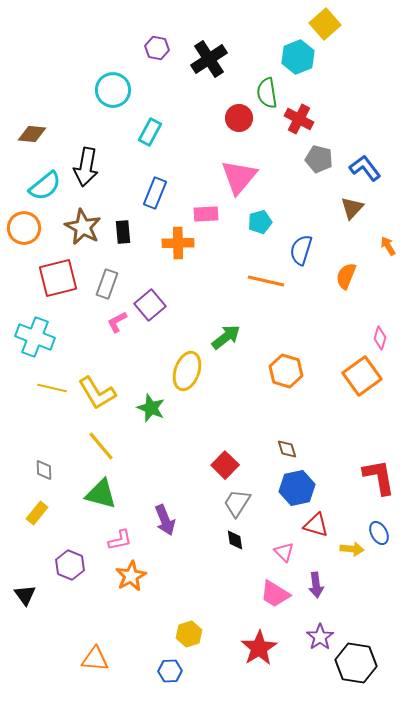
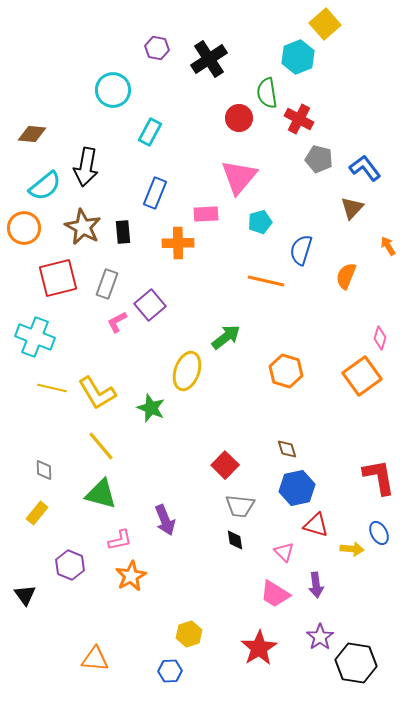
gray trapezoid at (237, 503): moved 3 px right, 3 px down; rotated 116 degrees counterclockwise
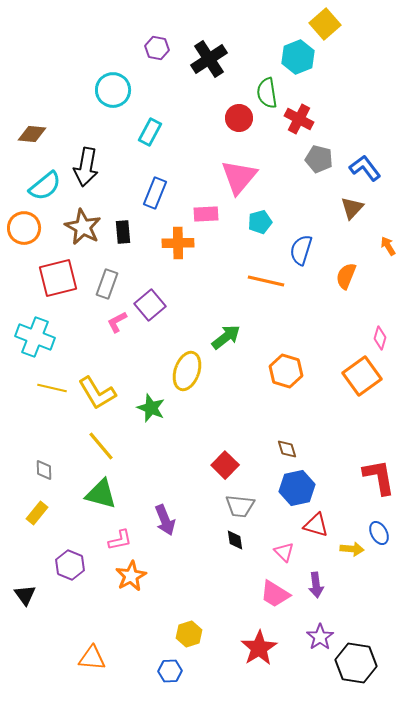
orange triangle at (95, 659): moved 3 px left, 1 px up
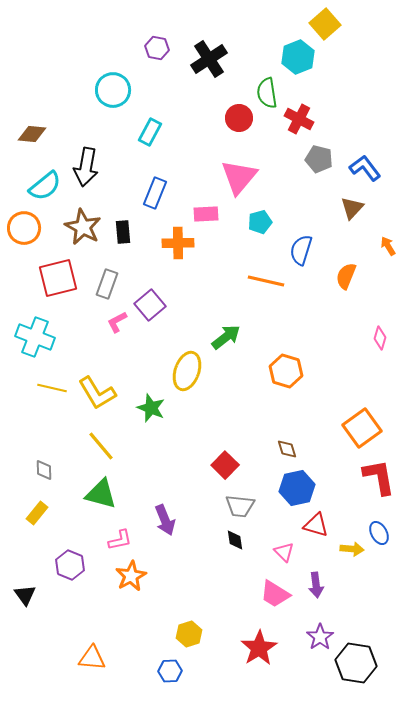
orange square at (362, 376): moved 52 px down
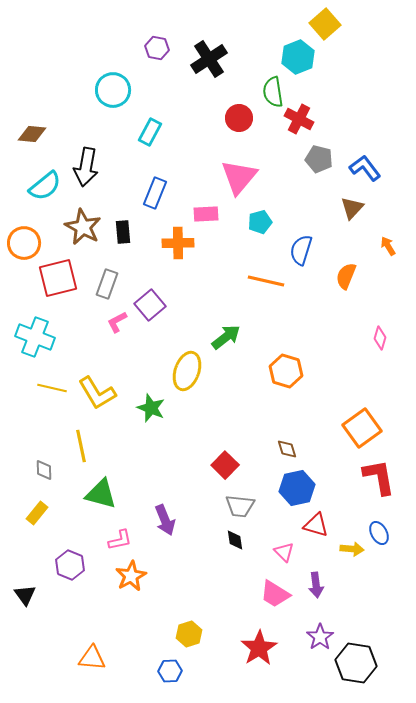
green semicircle at (267, 93): moved 6 px right, 1 px up
orange circle at (24, 228): moved 15 px down
yellow line at (101, 446): moved 20 px left; rotated 28 degrees clockwise
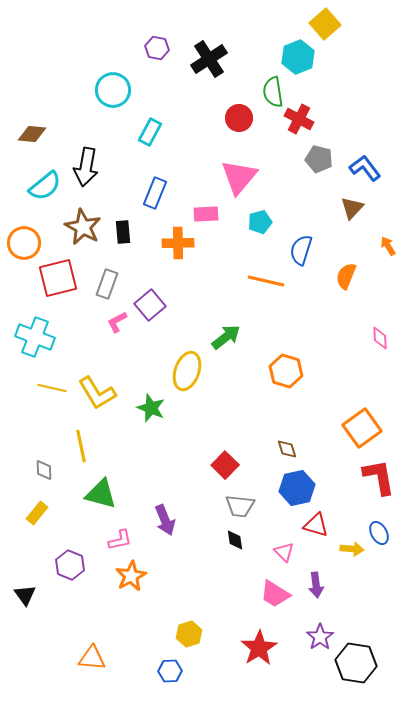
pink diamond at (380, 338): rotated 20 degrees counterclockwise
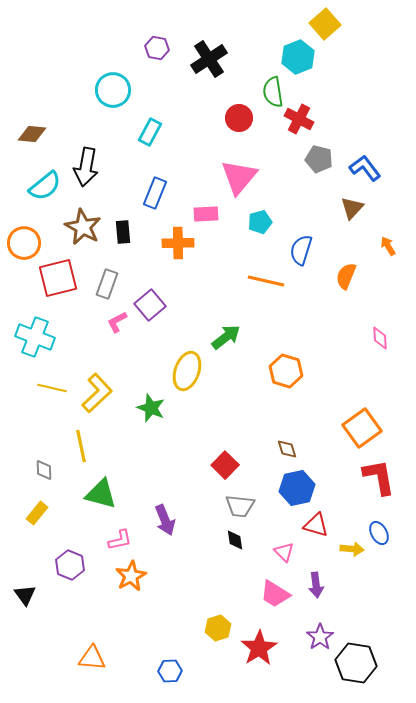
yellow L-shape at (97, 393): rotated 102 degrees counterclockwise
yellow hexagon at (189, 634): moved 29 px right, 6 px up
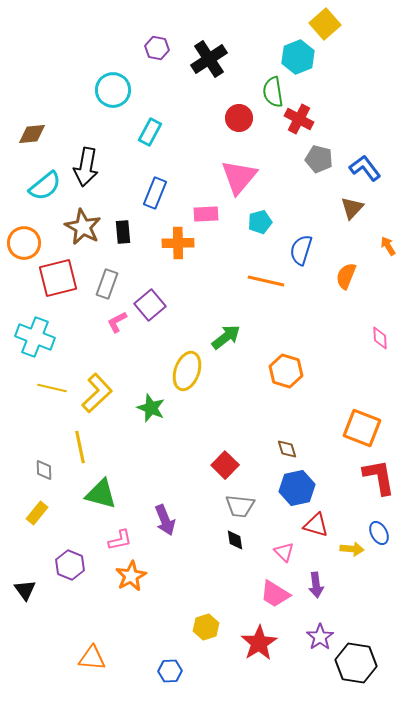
brown diamond at (32, 134): rotated 12 degrees counterclockwise
orange square at (362, 428): rotated 33 degrees counterclockwise
yellow line at (81, 446): moved 1 px left, 1 px down
black triangle at (25, 595): moved 5 px up
yellow hexagon at (218, 628): moved 12 px left, 1 px up
red star at (259, 648): moved 5 px up
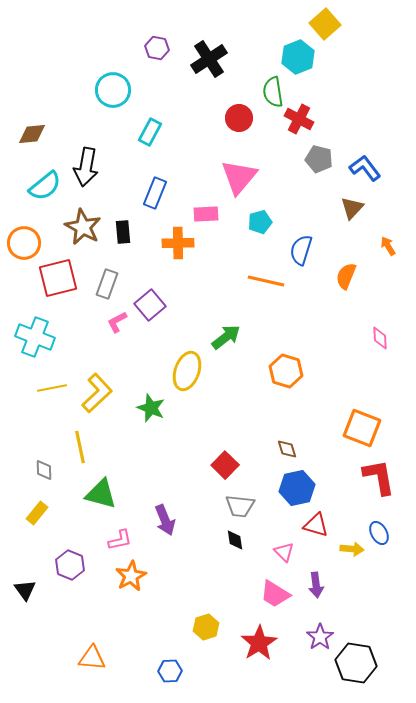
yellow line at (52, 388): rotated 24 degrees counterclockwise
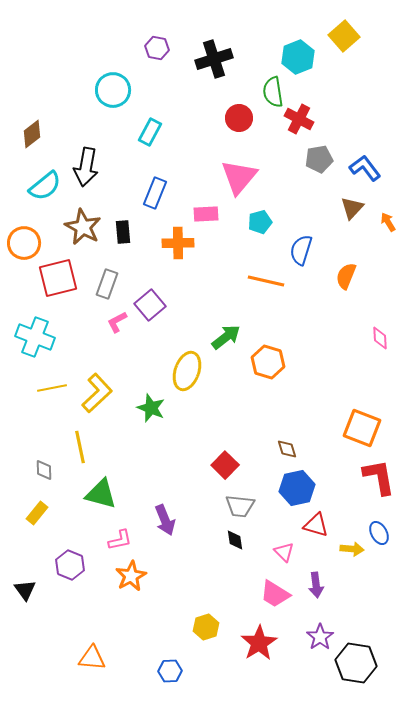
yellow square at (325, 24): moved 19 px right, 12 px down
black cross at (209, 59): moved 5 px right; rotated 15 degrees clockwise
brown diamond at (32, 134): rotated 32 degrees counterclockwise
gray pentagon at (319, 159): rotated 24 degrees counterclockwise
orange arrow at (388, 246): moved 24 px up
orange hexagon at (286, 371): moved 18 px left, 9 px up
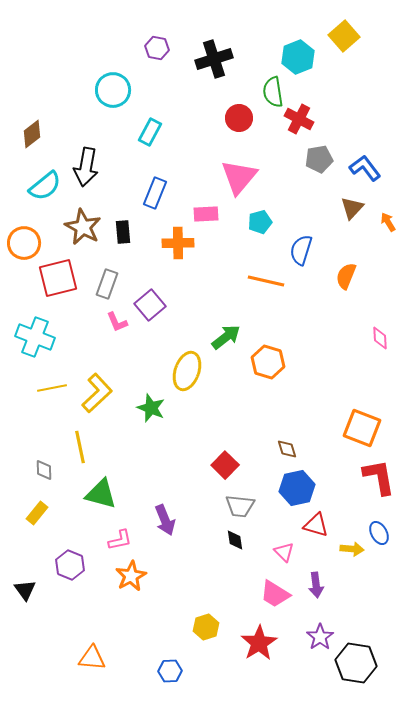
pink L-shape at (117, 322): rotated 85 degrees counterclockwise
